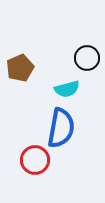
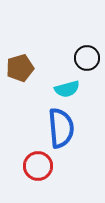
brown pentagon: rotated 8 degrees clockwise
blue semicircle: rotated 15 degrees counterclockwise
red circle: moved 3 px right, 6 px down
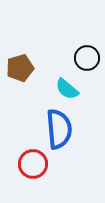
cyan semicircle: rotated 55 degrees clockwise
blue semicircle: moved 2 px left, 1 px down
red circle: moved 5 px left, 2 px up
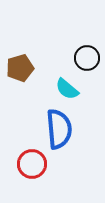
red circle: moved 1 px left
